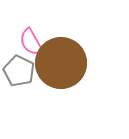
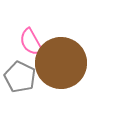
gray pentagon: moved 1 px right, 6 px down
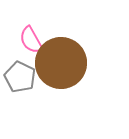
pink semicircle: moved 2 px up
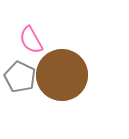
brown circle: moved 1 px right, 12 px down
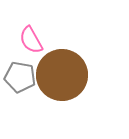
gray pentagon: rotated 16 degrees counterclockwise
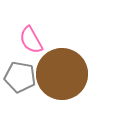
brown circle: moved 1 px up
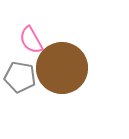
brown circle: moved 6 px up
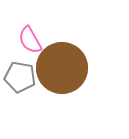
pink semicircle: moved 1 px left
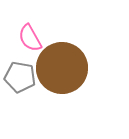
pink semicircle: moved 2 px up
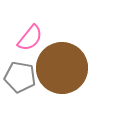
pink semicircle: rotated 112 degrees counterclockwise
